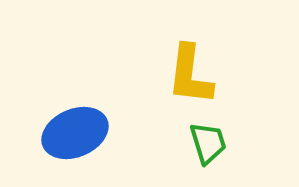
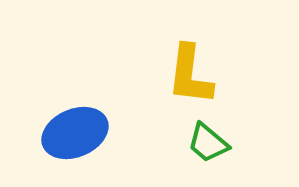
green trapezoid: rotated 147 degrees clockwise
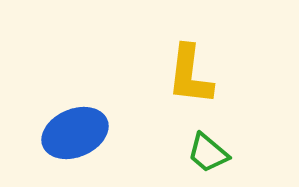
green trapezoid: moved 10 px down
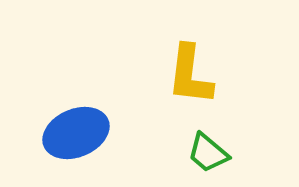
blue ellipse: moved 1 px right
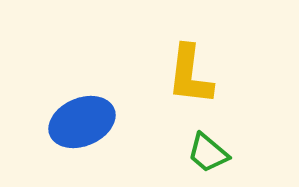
blue ellipse: moved 6 px right, 11 px up
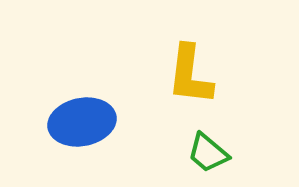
blue ellipse: rotated 12 degrees clockwise
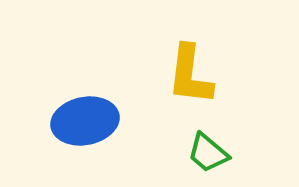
blue ellipse: moved 3 px right, 1 px up
